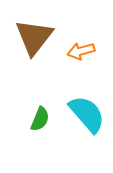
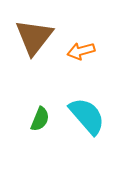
cyan semicircle: moved 2 px down
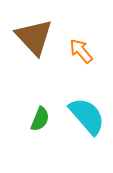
brown triangle: rotated 21 degrees counterclockwise
orange arrow: rotated 64 degrees clockwise
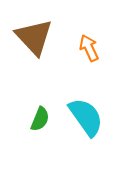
orange arrow: moved 8 px right, 3 px up; rotated 16 degrees clockwise
cyan semicircle: moved 1 px left, 1 px down; rotated 6 degrees clockwise
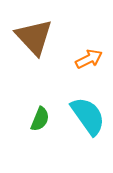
orange arrow: moved 11 px down; rotated 88 degrees clockwise
cyan semicircle: moved 2 px right, 1 px up
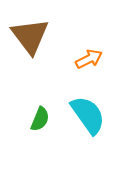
brown triangle: moved 4 px left, 1 px up; rotated 6 degrees clockwise
cyan semicircle: moved 1 px up
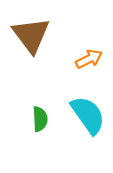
brown triangle: moved 1 px right, 1 px up
green semicircle: rotated 25 degrees counterclockwise
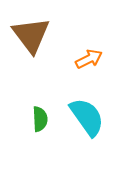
cyan semicircle: moved 1 px left, 2 px down
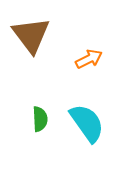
cyan semicircle: moved 6 px down
